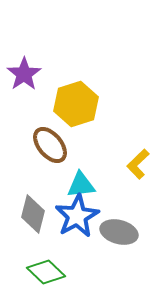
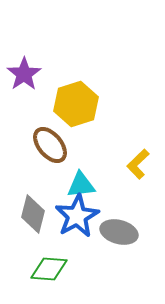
green diamond: moved 3 px right, 3 px up; rotated 39 degrees counterclockwise
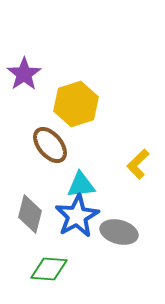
gray diamond: moved 3 px left
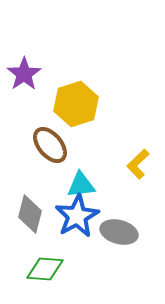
green diamond: moved 4 px left
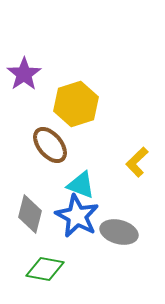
yellow L-shape: moved 1 px left, 2 px up
cyan triangle: rotated 28 degrees clockwise
blue star: rotated 15 degrees counterclockwise
green diamond: rotated 6 degrees clockwise
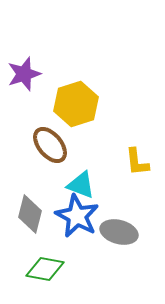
purple star: rotated 16 degrees clockwise
yellow L-shape: rotated 52 degrees counterclockwise
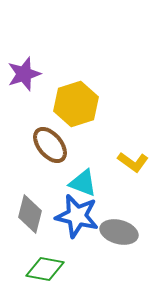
yellow L-shape: moved 4 px left; rotated 48 degrees counterclockwise
cyan triangle: moved 2 px right, 2 px up
blue star: rotated 15 degrees counterclockwise
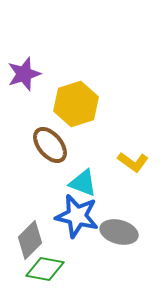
gray diamond: moved 26 px down; rotated 30 degrees clockwise
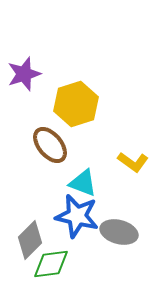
green diamond: moved 6 px right, 5 px up; rotated 18 degrees counterclockwise
